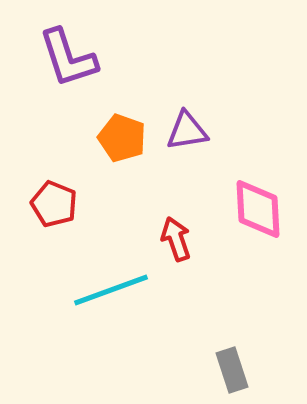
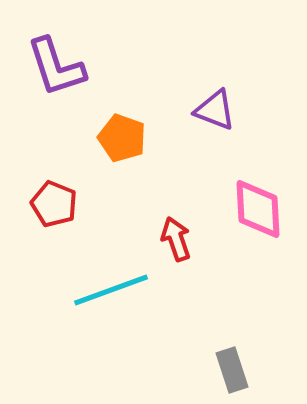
purple L-shape: moved 12 px left, 9 px down
purple triangle: moved 28 px right, 21 px up; rotated 30 degrees clockwise
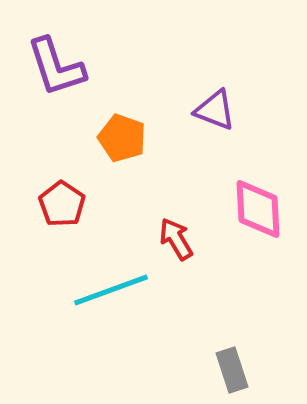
red pentagon: moved 8 px right; rotated 12 degrees clockwise
red arrow: rotated 12 degrees counterclockwise
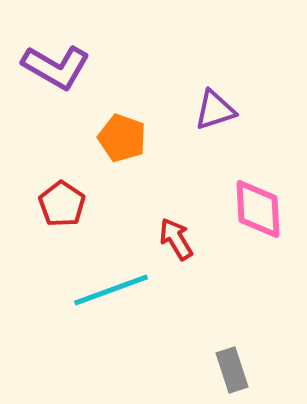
purple L-shape: rotated 42 degrees counterclockwise
purple triangle: rotated 39 degrees counterclockwise
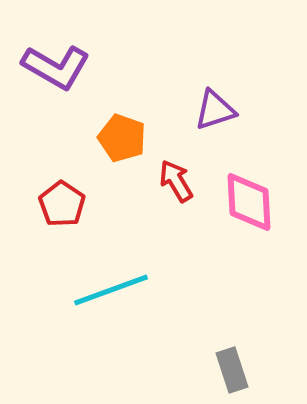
pink diamond: moved 9 px left, 7 px up
red arrow: moved 58 px up
